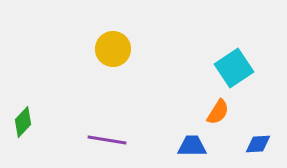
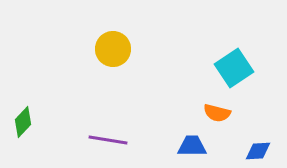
orange semicircle: moved 1 px left, 1 px down; rotated 72 degrees clockwise
purple line: moved 1 px right
blue diamond: moved 7 px down
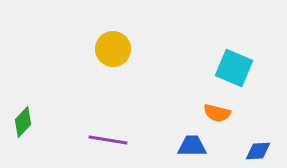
cyan square: rotated 33 degrees counterclockwise
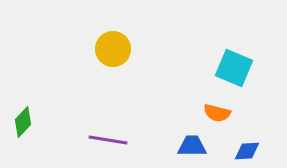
blue diamond: moved 11 px left
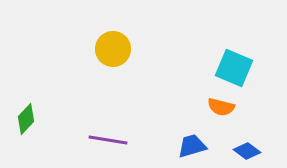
orange semicircle: moved 4 px right, 6 px up
green diamond: moved 3 px right, 3 px up
blue trapezoid: rotated 16 degrees counterclockwise
blue diamond: rotated 40 degrees clockwise
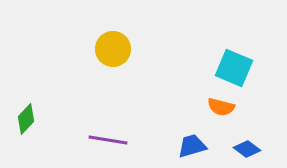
blue diamond: moved 2 px up
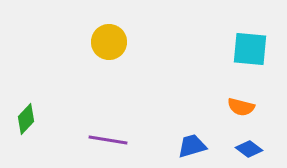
yellow circle: moved 4 px left, 7 px up
cyan square: moved 16 px right, 19 px up; rotated 18 degrees counterclockwise
orange semicircle: moved 20 px right
blue diamond: moved 2 px right
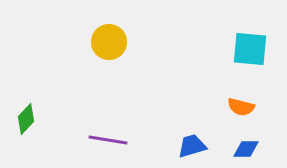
blue diamond: moved 3 px left; rotated 36 degrees counterclockwise
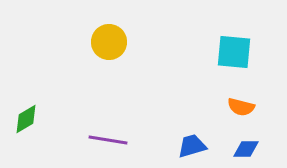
cyan square: moved 16 px left, 3 px down
green diamond: rotated 16 degrees clockwise
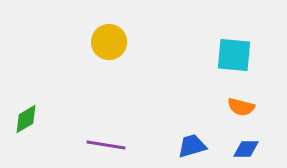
cyan square: moved 3 px down
purple line: moved 2 px left, 5 px down
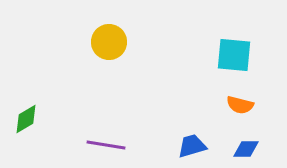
orange semicircle: moved 1 px left, 2 px up
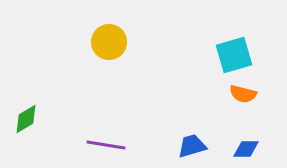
cyan square: rotated 21 degrees counterclockwise
orange semicircle: moved 3 px right, 11 px up
